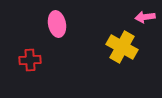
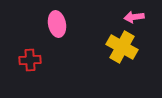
pink arrow: moved 11 px left
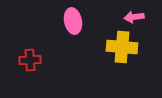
pink ellipse: moved 16 px right, 3 px up
yellow cross: rotated 24 degrees counterclockwise
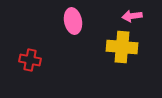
pink arrow: moved 2 px left, 1 px up
red cross: rotated 15 degrees clockwise
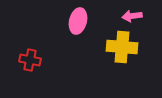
pink ellipse: moved 5 px right; rotated 25 degrees clockwise
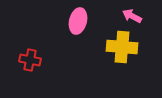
pink arrow: rotated 36 degrees clockwise
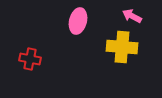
red cross: moved 1 px up
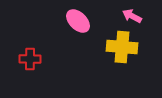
pink ellipse: rotated 60 degrees counterclockwise
red cross: rotated 10 degrees counterclockwise
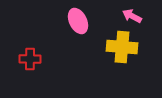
pink ellipse: rotated 20 degrees clockwise
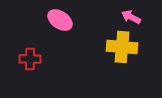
pink arrow: moved 1 px left, 1 px down
pink ellipse: moved 18 px left, 1 px up; rotated 30 degrees counterclockwise
